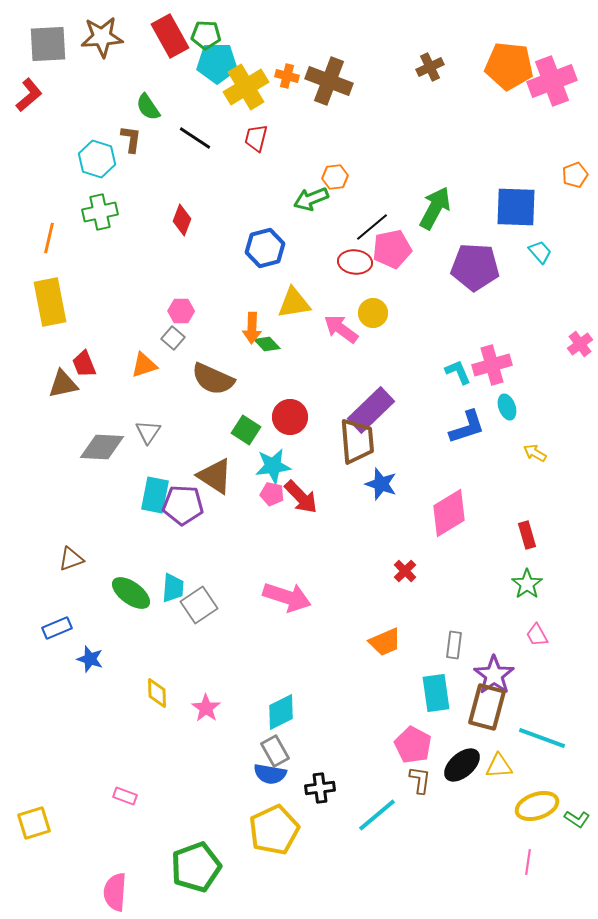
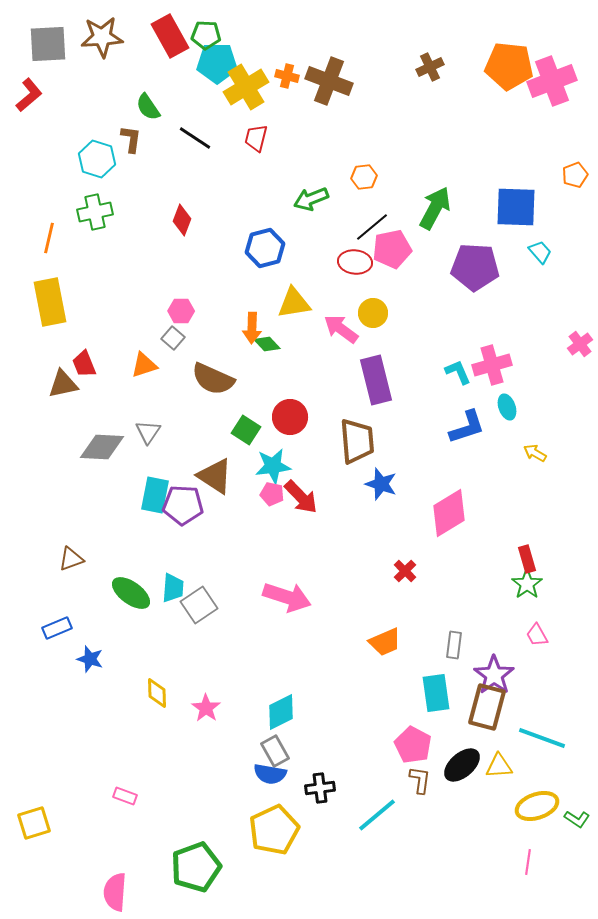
orange hexagon at (335, 177): moved 29 px right
green cross at (100, 212): moved 5 px left
purple rectangle at (371, 410): moved 5 px right, 30 px up; rotated 60 degrees counterclockwise
red rectangle at (527, 535): moved 24 px down
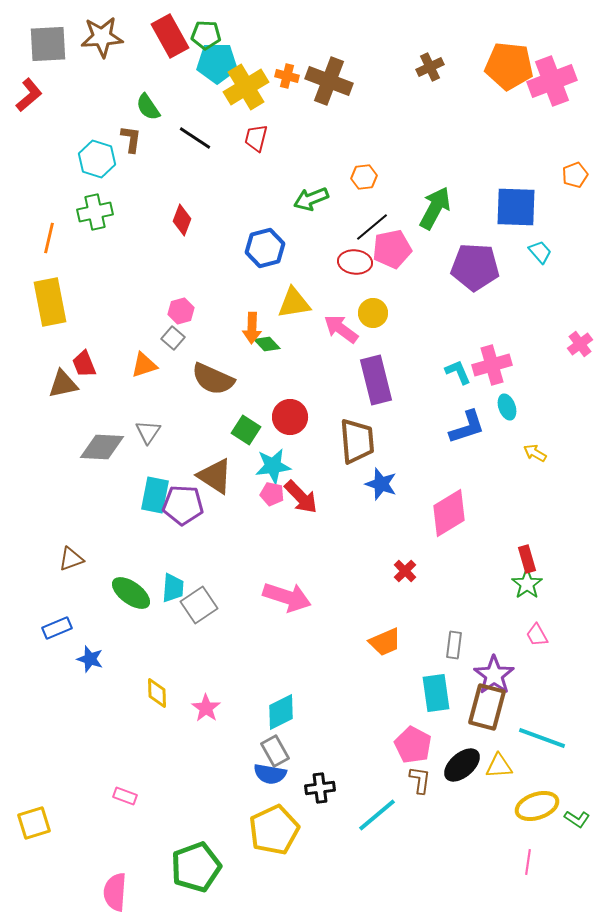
pink hexagon at (181, 311): rotated 15 degrees counterclockwise
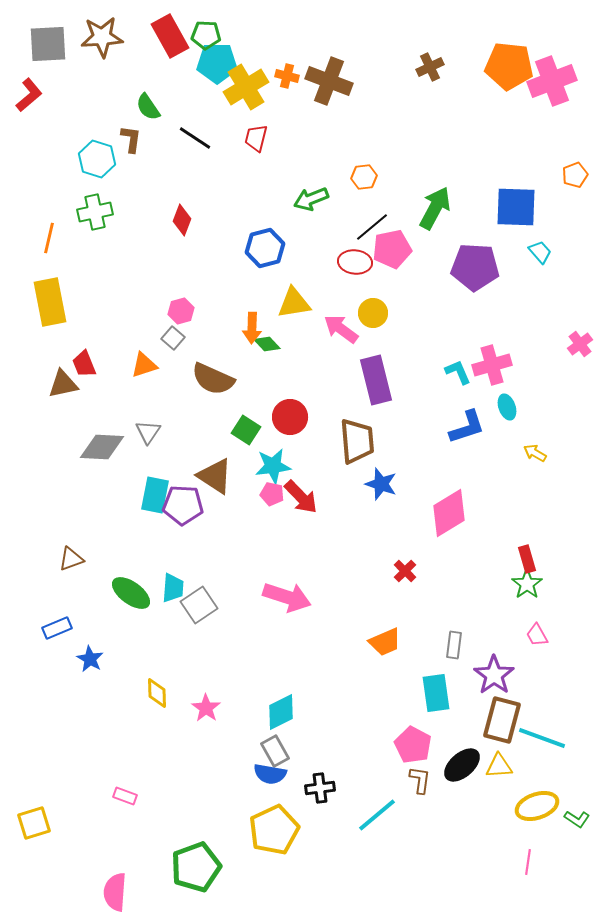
blue star at (90, 659): rotated 12 degrees clockwise
brown rectangle at (487, 707): moved 15 px right, 13 px down
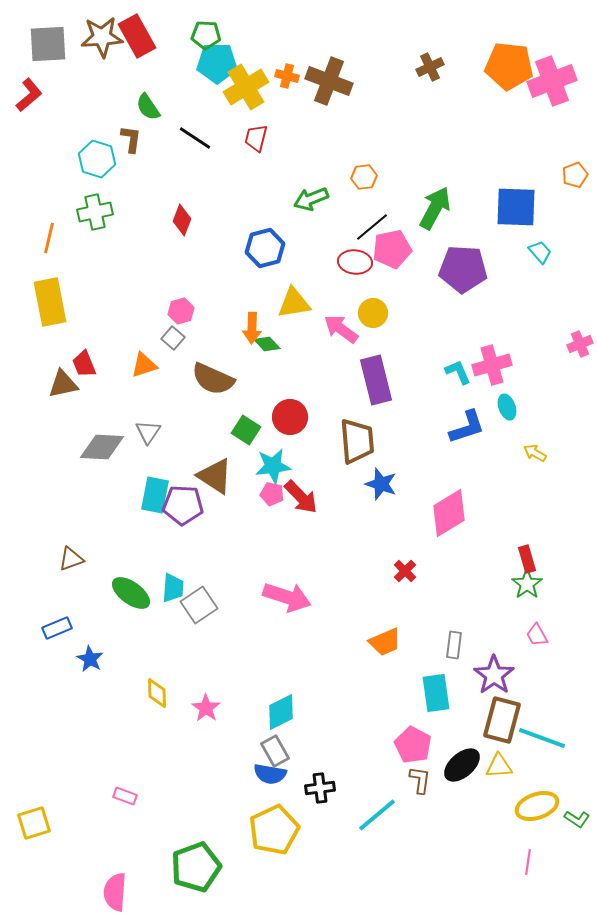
red rectangle at (170, 36): moved 33 px left
purple pentagon at (475, 267): moved 12 px left, 2 px down
pink cross at (580, 344): rotated 15 degrees clockwise
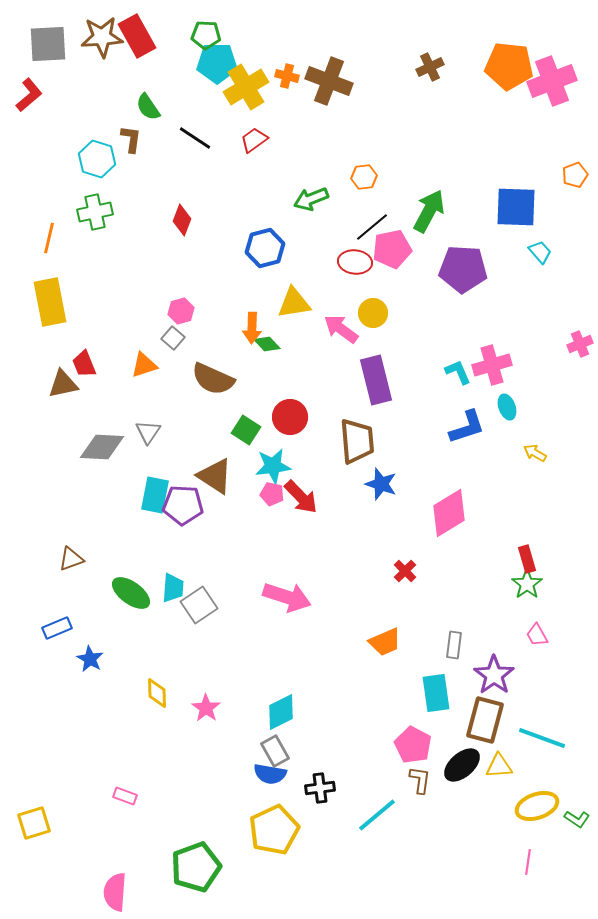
red trapezoid at (256, 138): moved 2 px left, 2 px down; rotated 40 degrees clockwise
green arrow at (435, 208): moved 6 px left, 3 px down
brown rectangle at (502, 720): moved 17 px left
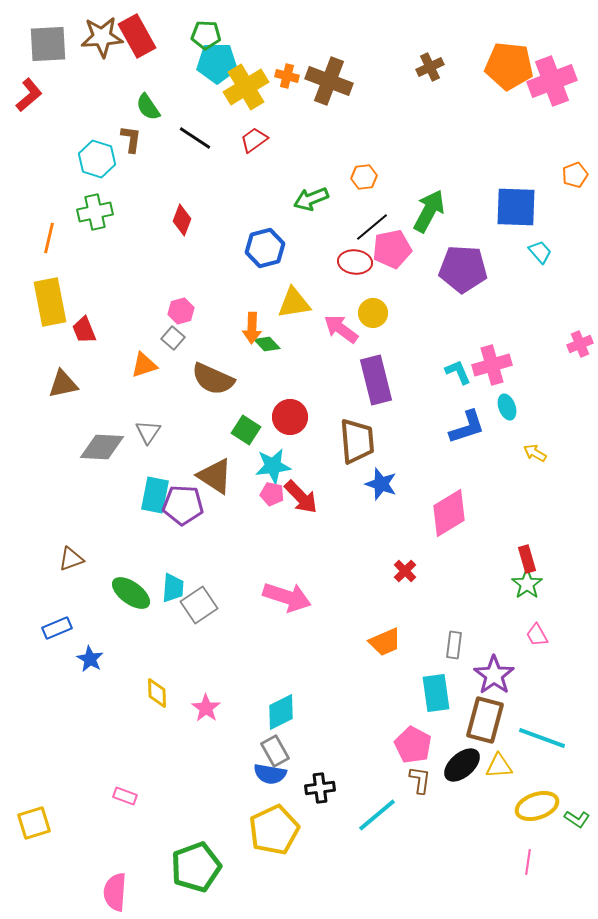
red trapezoid at (84, 364): moved 34 px up
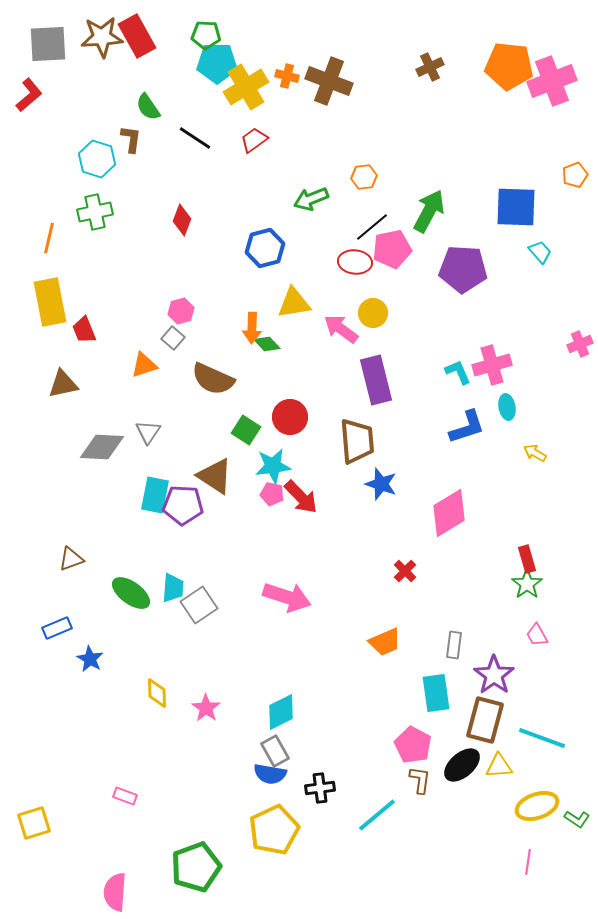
cyan ellipse at (507, 407): rotated 10 degrees clockwise
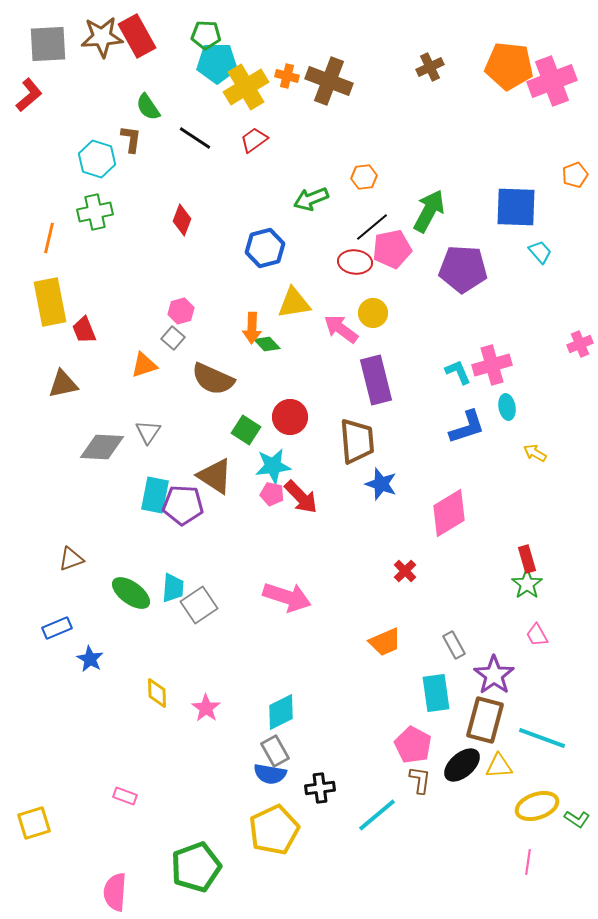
gray rectangle at (454, 645): rotated 36 degrees counterclockwise
